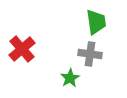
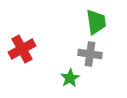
red cross: rotated 12 degrees clockwise
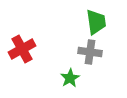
gray cross: moved 2 px up
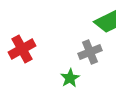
green trapezoid: moved 11 px right; rotated 72 degrees clockwise
gray cross: rotated 30 degrees counterclockwise
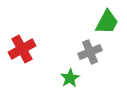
green trapezoid: rotated 36 degrees counterclockwise
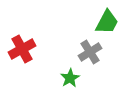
gray cross: rotated 10 degrees counterclockwise
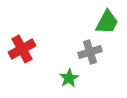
gray cross: rotated 15 degrees clockwise
green star: moved 1 px left
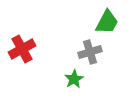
green star: moved 5 px right, 1 px down
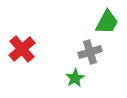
red cross: rotated 12 degrees counterclockwise
green star: moved 1 px right, 1 px up
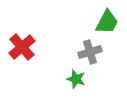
red cross: moved 2 px up
green star: moved 1 px right, 1 px down; rotated 24 degrees counterclockwise
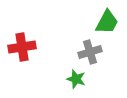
red cross: rotated 32 degrees clockwise
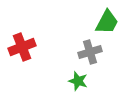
red cross: rotated 12 degrees counterclockwise
green star: moved 2 px right, 2 px down
